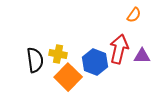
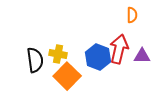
orange semicircle: moved 2 px left; rotated 35 degrees counterclockwise
blue hexagon: moved 3 px right, 5 px up
orange square: moved 1 px left, 1 px up
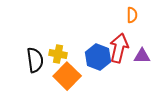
red arrow: moved 1 px up
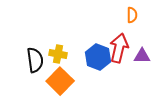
orange square: moved 7 px left, 5 px down
